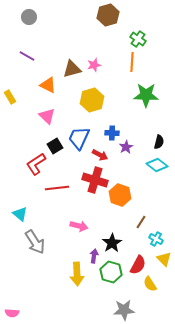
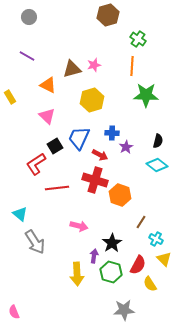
orange line: moved 4 px down
black semicircle: moved 1 px left, 1 px up
pink semicircle: moved 2 px right, 1 px up; rotated 64 degrees clockwise
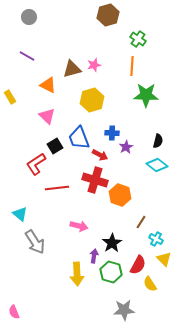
blue trapezoid: rotated 45 degrees counterclockwise
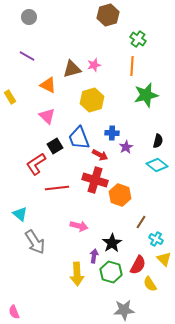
green star: rotated 15 degrees counterclockwise
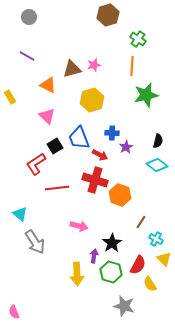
gray star: moved 4 px up; rotated 20 degrees clockwise
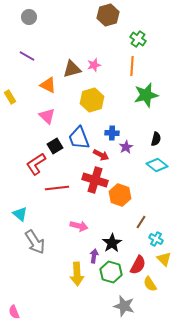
black semicircle: moved 2 px left, 2 px up
red arrow: moved 1 px right
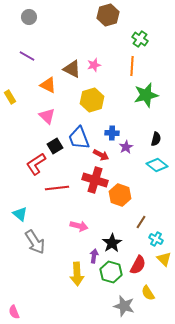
green cross: moved 2 px right
brown triangle: rotated 42 degrees clockwise
yellow semicircle: moved 2 px left, 9 px down
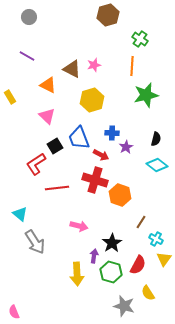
yellow triangle: rotated 21 degrees clockwise
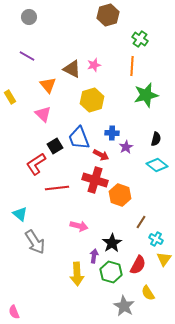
orange triangle: rotated 24 degrees clockwise
pink triangle: moved 4 px left, 2 px up
gray star: rotated 15 degrees clockwise
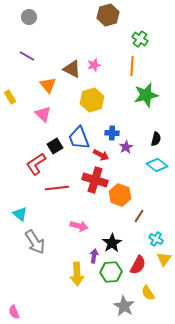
brown line: moved 2 px left, 6 px up
green hexagon: rotated 20 degrees counterclockwise
